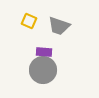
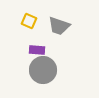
purple rectangle: moved 7 px left, 2 px up
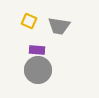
gray trapezoid: rotated 10 degrees counterclockwise
gray circle: moved 5 px left
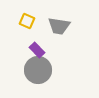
yellow square: moved 2 px left
purple rectangle: rotated 42 degrees clockwise
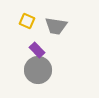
gray trapezoid: moved 3 px left
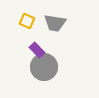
gray trapezoid: moved 1 px left, 3 px up
gray circle: moved 6 px right, 3 px up
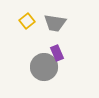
yellow square: rotated 28 degrees clockwise
purple rectangle: moved 20 px right, 3 px down; rotated 21 degrees clockwise
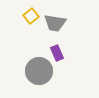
yellow square: moved 4 px right, 5 px up
gray circle: moved 5 px left, 4 px down
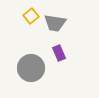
purple rectangle: moved 2 px right
gray circle: moved 8 px left, 3 px up
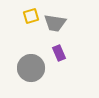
yellow square: rotated 21 degrees clockwise
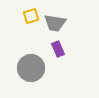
purple rectangle: moved 1 px left, 4 px up
